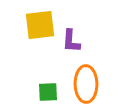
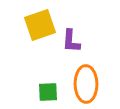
yellow square: rotated 12 degrees counterclockwise
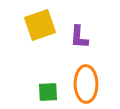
purple L-shape: moved 8 px right, 4 px up
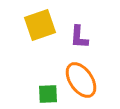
orange ellipse: moved 5 px left, 4 px up; rotated 33 degrees counterclockwise
green square: moved 2 px down
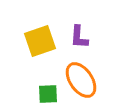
yellow square: moved 16 px down
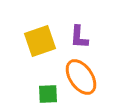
orange ellipse: moved 3 px up
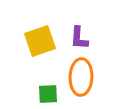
purple L-shape: moved 1 px down
orange ellipse: rotated 36 degrees clockwise
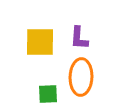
yellow square: moved 1 px down; rotated 20 degrees clockwise
